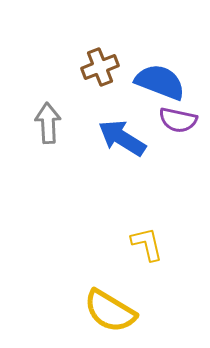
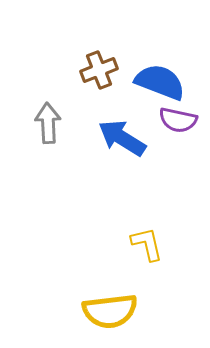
brown cross: moved 1 px left, 3 px down
yellow semicircle: rotated 38 degrees counterclockwise
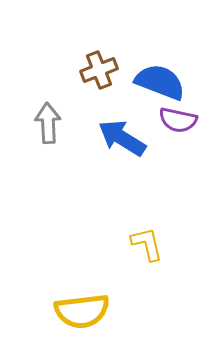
yellow semicircle: moved 28 px left
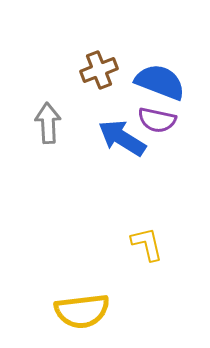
purple semicircle: moved 21 px left
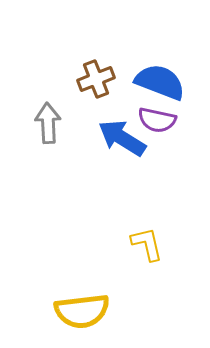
brown cross: moved 3 px left, 9 px down
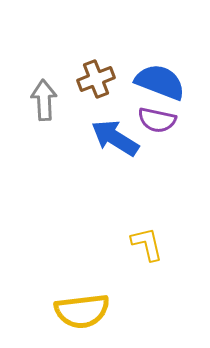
gray arrow: moved 4 px left, 23 px up
blue arrow: moved 7 px left
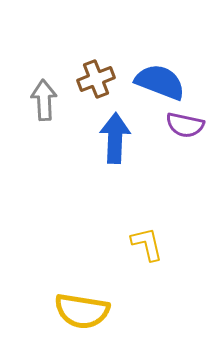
purple semicircle: moved 28 px right, 5 px down
blue arrow: rotated 60 degrees clockwise
yellow semicircle: rotated 16 degrees clockwise
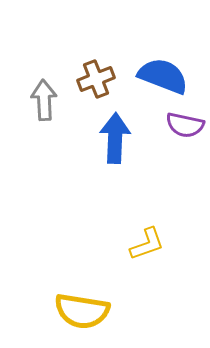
blue semicircle: moved 3 px right, 6 px up
yellow L-shape: rotated 84 degrees clockwise
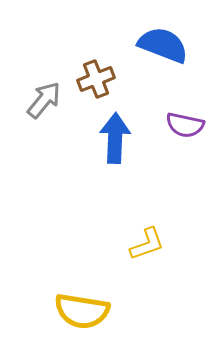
blue semicircle: moved 31 px up
gray arrow: rotated 42 degrees clockwise
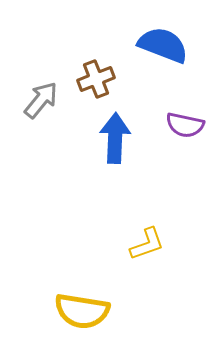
gray arrow: moved 3 px left
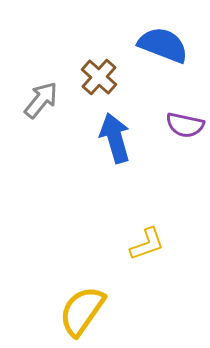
brown cross: moved 3 px right, 2 px up; rotated 27 degrees counterclockwise
blue arrow: rotated 18 degrees counterclockwise
yellow semicircle: rotated 116 degrees clockwise
